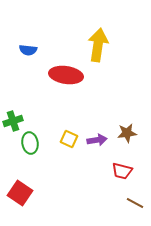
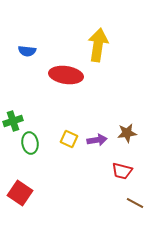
blue semicircle: moved 1 px left, 1 px down
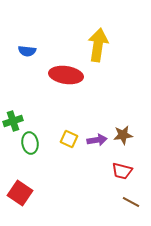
brown star: moved 4 px left, 2 px down
brown line: moved 4 px left, 1 px up
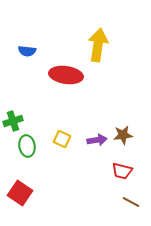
yellow square: moved 7 px left
green ellipse: moved 3 px left, 3 px down
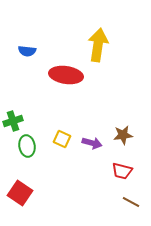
purple arrow: moved 5 px left, 3 px down; rotated 24 degrees clockwise
